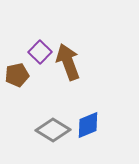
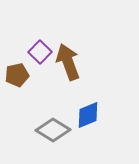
blue diamond: moved 10 px up
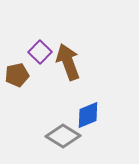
gray diamond: moved 10 px right, 6 px down
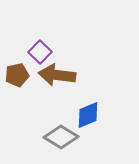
brown arrow: moved 11 px left, 13 px down; rotated 63 degrees counterclockwise
gray diamond: moved 2 px left, 1 px down
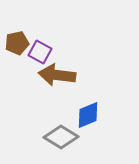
purple square: rotated 15 degrees counterclockwise
brown pentagon: moved 32 px up
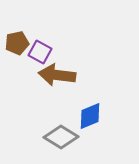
blue diamond: moved 2 px right, 1 px down
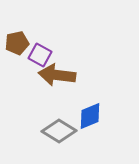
purple square: moved 3 px down
gray diamond: moved 2 px left, 6 px up
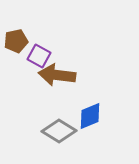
brown pentagon: moved 1 px left, 2 px up
purple square: moved 1 px left, 1 px down
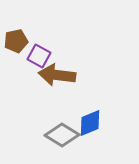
blue diamond: moved 7 px down
gray diamond: moved 3 px right, 4 px down
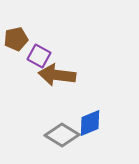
brown pentagon: moved 2 px up
